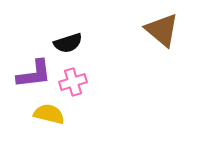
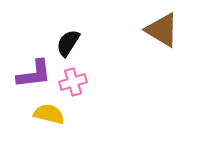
brown triangle: rotated 9 degrees counterclockwise
black semicircle: rotated 140 degrees clockwise
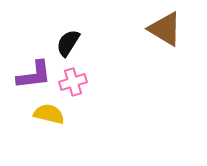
brown triangle: moved 3 px right, 1 px up
purple L-shape: moved 1 px down
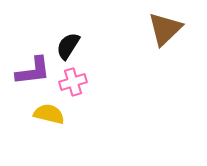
brown triangle: rotated 45 degrees clockwise
black semicircle: moved 3 px down
purple L-shape: moved 1 px left, 4 px up
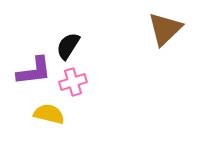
purple L-shape: moved 1 px right
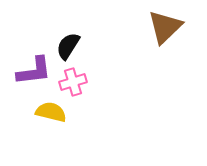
brown triangle: moved 2 px up
yellow semicircle: moved 2 px right, 2 px up
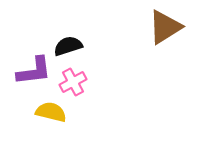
brown triangle: rotated 12 degrees clockwise
black semicircle: rotated 40 degrees clockwise
pink cross: rotated 12 degrees counterclockwise
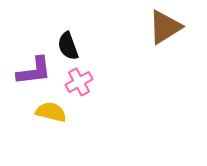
black semicircle: rotated 92 degrees counterclockwise
pink cross: moved 6 px right
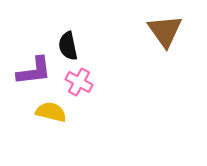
brown triangle: moved 4 px down; rotated 33 degrees counterclockwise
black semicircle: rotated 8 degrees clockwise
pink cross: rotated 32 degrees counterclockwise
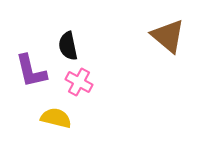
brown triangle: moved 3 px right, 5 px down; rotated 15 degrees counterclockwise
purple L-shape: moved 3 px left; rotated 84 degrees clockwise
yellow semicircle: moved 5 px right, 6 px down
